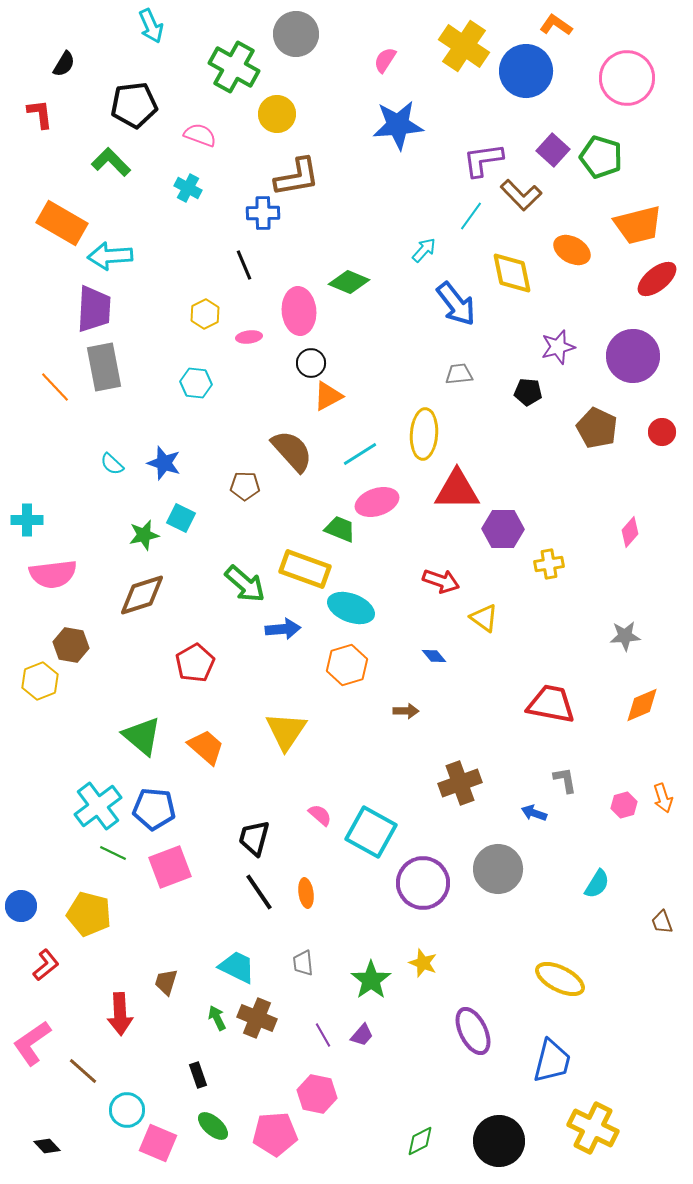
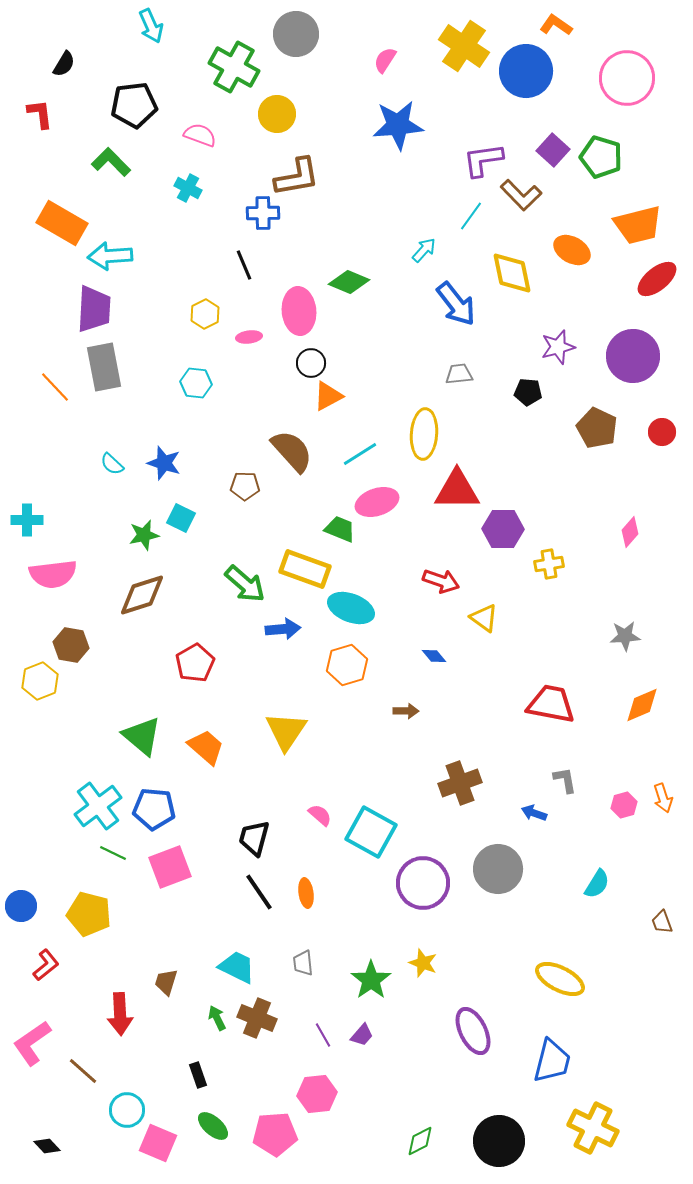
pink hexagon at (317, 1094): rotated 18 degrees counterclockwise
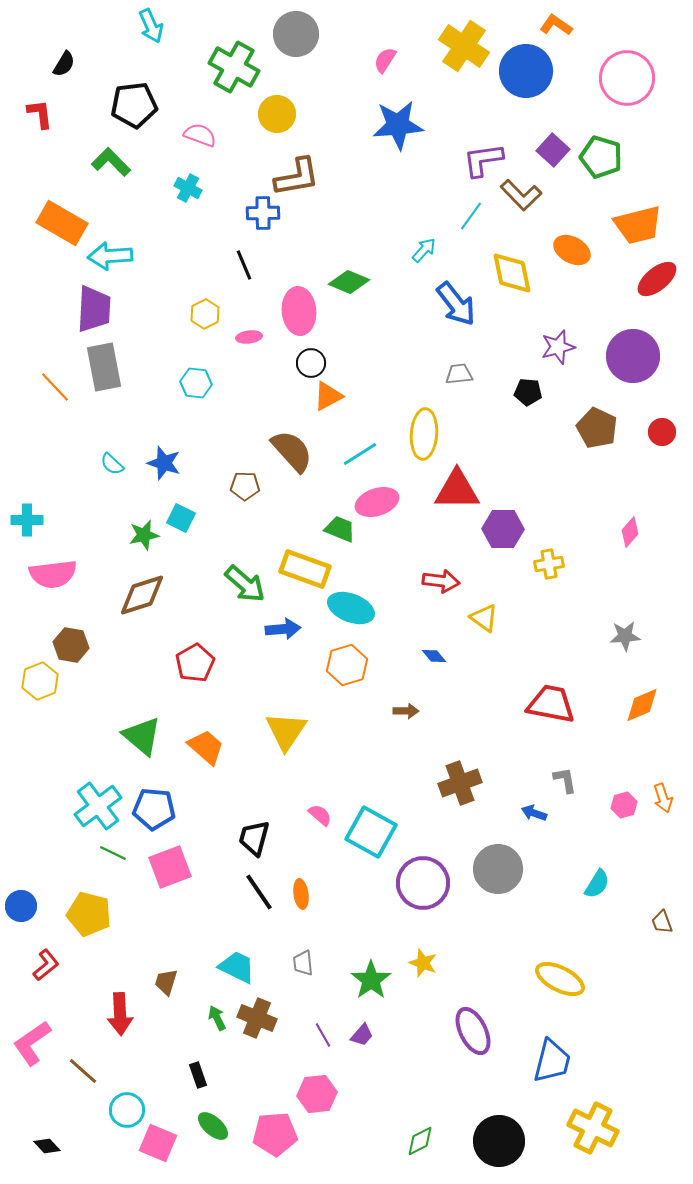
red arrow at (441, 581): rotated 12 degrees counterclockwise
orange ellipse at (306, 893): moved 5 px left, 1 px down
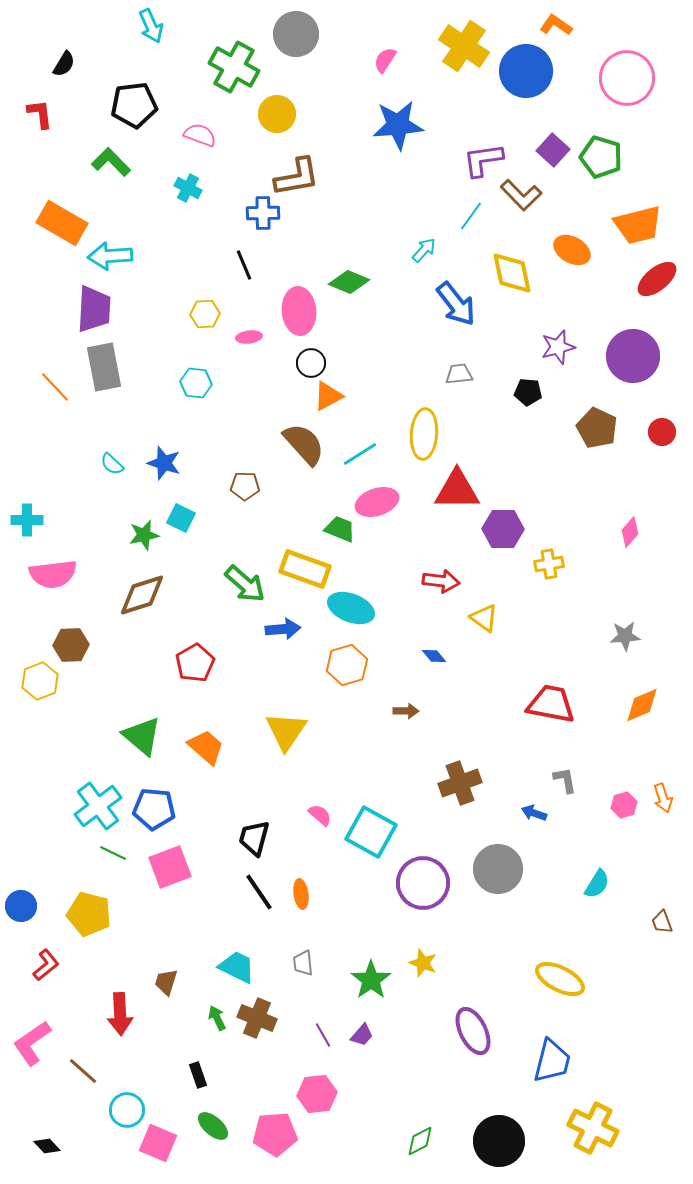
yellow hexagon at (205, 314): rotated 24 degrees clockwise
brown semicircle at (292, 451): moved 12 px right, 7 px up
brown hexagon at (71, 645): rotated 12 degrees counterclockwise
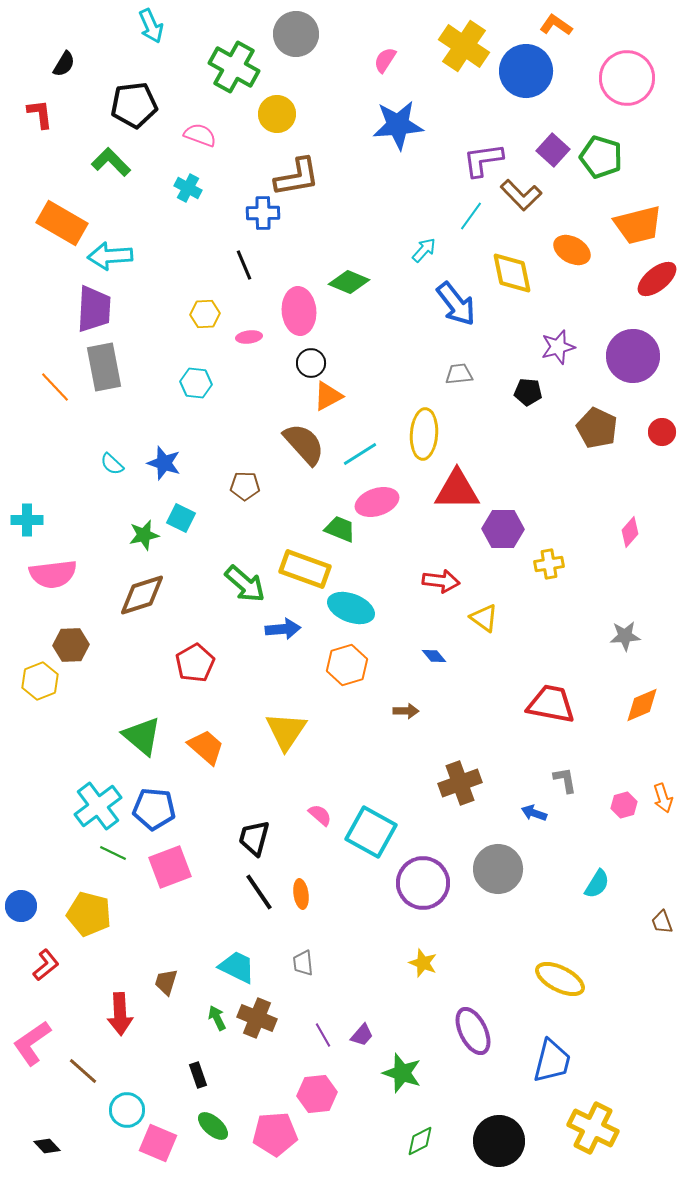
green star at (371, 980): moved 31 px right, 93 px down; rotated 18 degrees counterclockwise
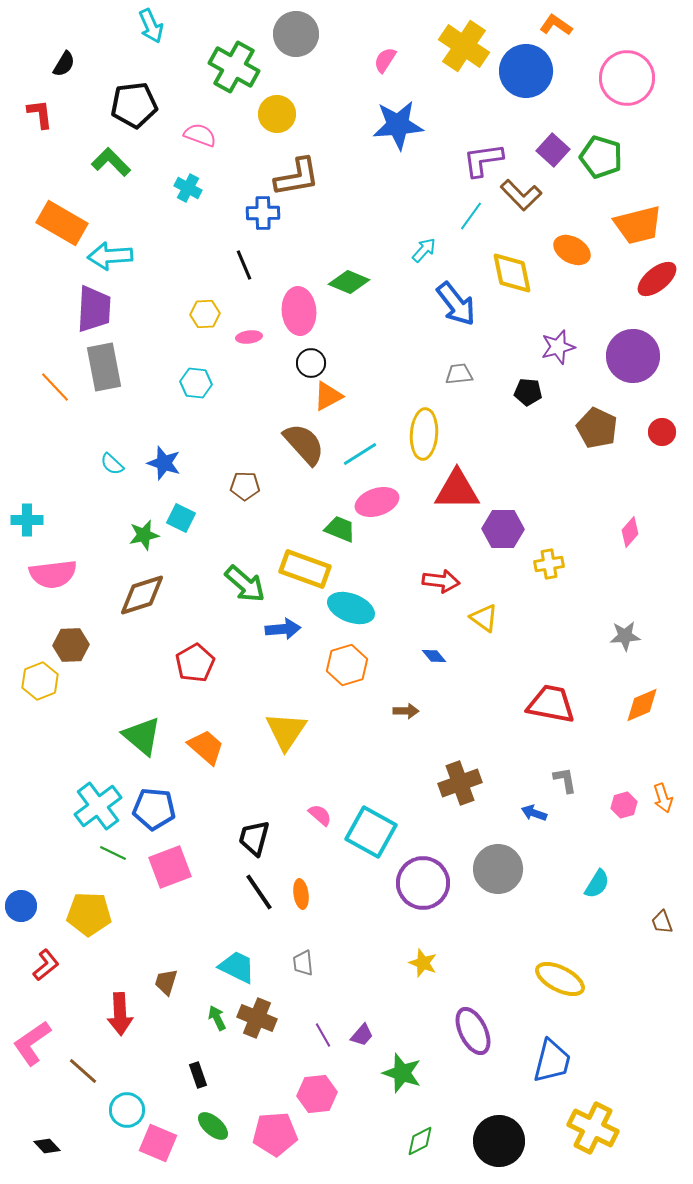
yellow pentagon at (89, 914): rotated 12 degrees counterclockwise
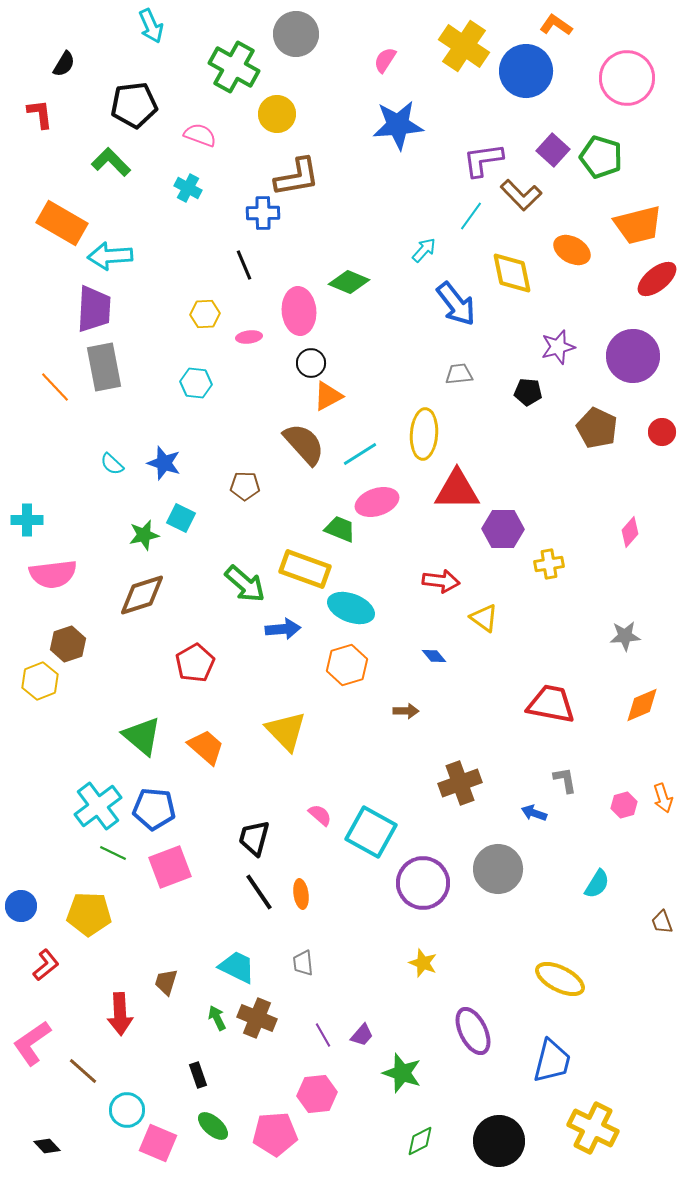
brown hexagon at (71, 645): moved 3 px left, 1 px up; rotated 16 degrees counterclockwise
yellow triangle at (286, 731): rotated 18 degrees counterclockwise
